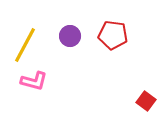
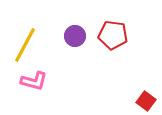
purple circle: moved 5 px right
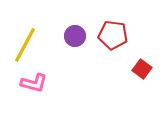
pink L-shape: moved 2 px down
red square: moved 4 px left, 32 px up
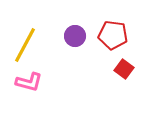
red square: moved 18 px left
pink L-shape: moved 5 px left, 1 px up
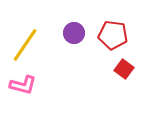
purple circle: moved 1 px left, 3 px up
yellow line: rotated 6 degrees clockwise
pink L-shape: moved 6 px left, 3 px down
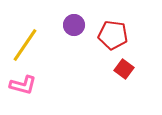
purple circle: moved 8 px up
